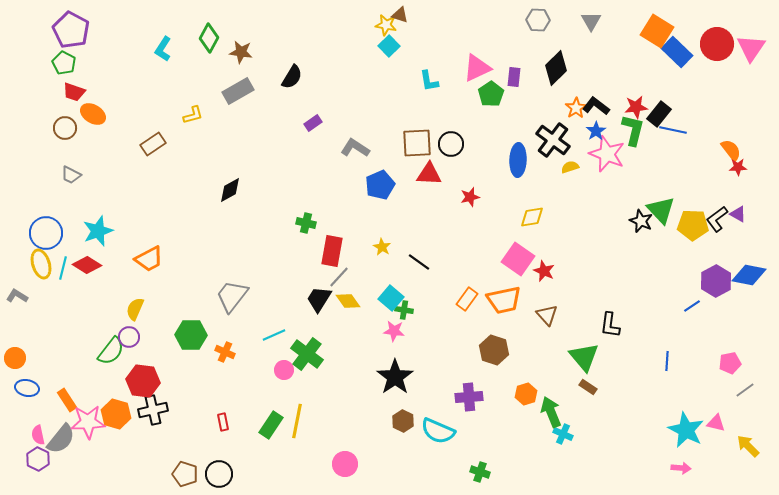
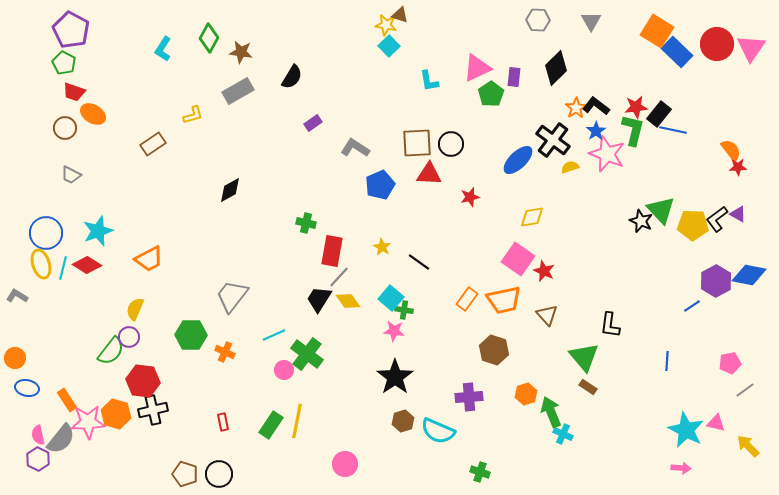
blue ellipse at (518, 160): rotated 44 degrees clockwise
brown hexagon at (403, 421): rotated 15 degrees clockwise
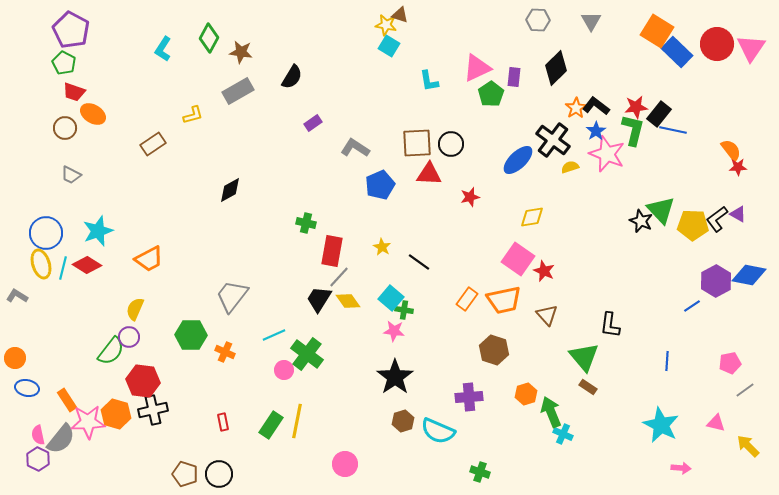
cyan square at (389, 46): rotated 15 degrees counterclockwise
cyan star at (686, 430): moved 25 px left, 5 px up
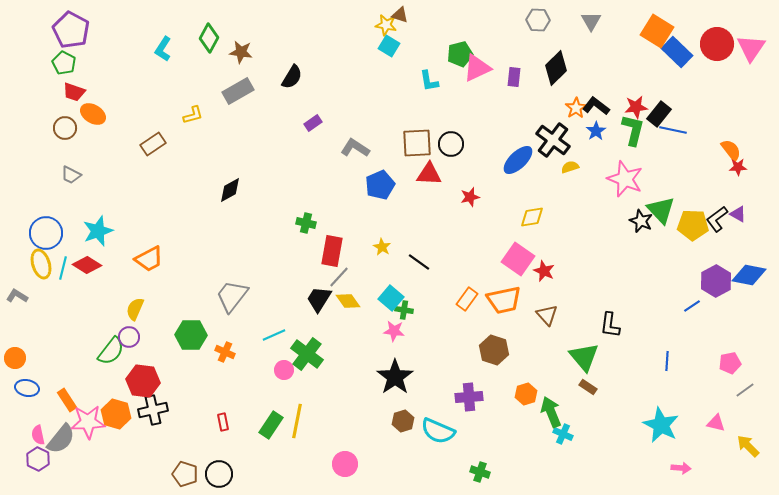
green pentagon at (491, 94): moved 31 px left, 40 px up; rotated 20 degrees clockwise
pink star at (607, 154): moved 18 px right, 25 px down
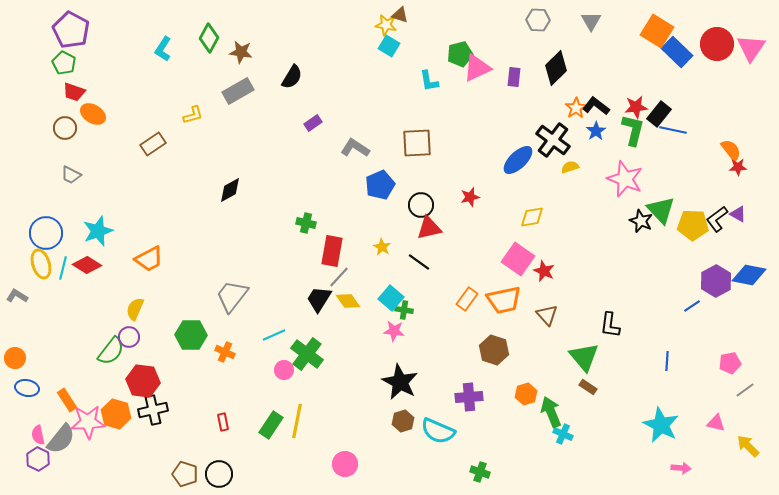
black circle at (451, 144): moved 30 px left, 61 px down
red triangle at (429, 174): moved 54 px down; rotated 16 degrees counterclockwise
black star at (395, 377): moved 5 px right, 5 px down; rotated 9 degrees counterclockwise
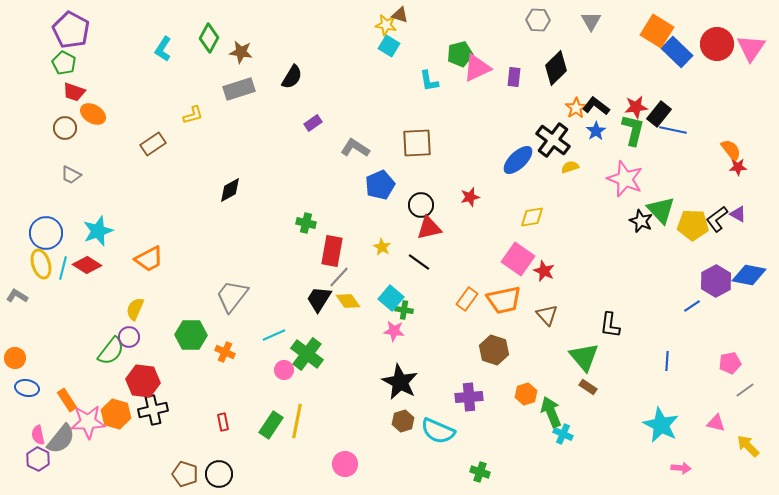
gray rectangle at (238, 91): moved 1 px right, 2 px up; rotated 12 degrees clockwise
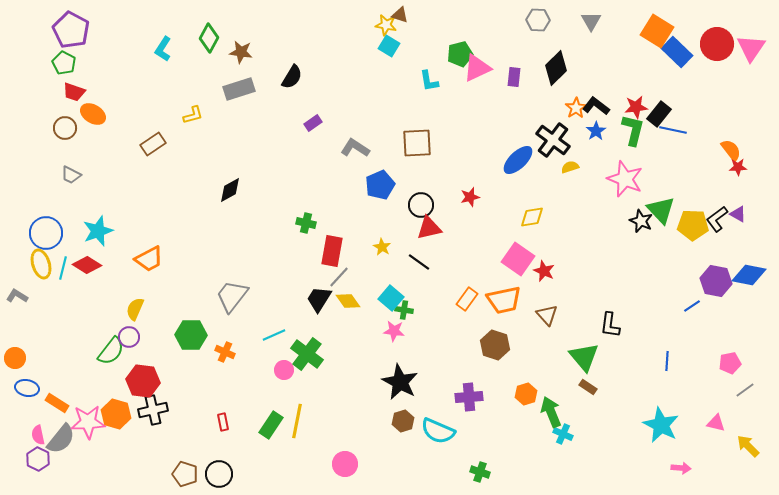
purple hexagon at (716, 281): rotated 20 degrees counterclockwise
brown hexagon at (494, 350): moved 1 px right, 5 px up
orange rectangle at (67, 400): moved 10 px left, 3 px down; rotated 25 degrees counterclockwise
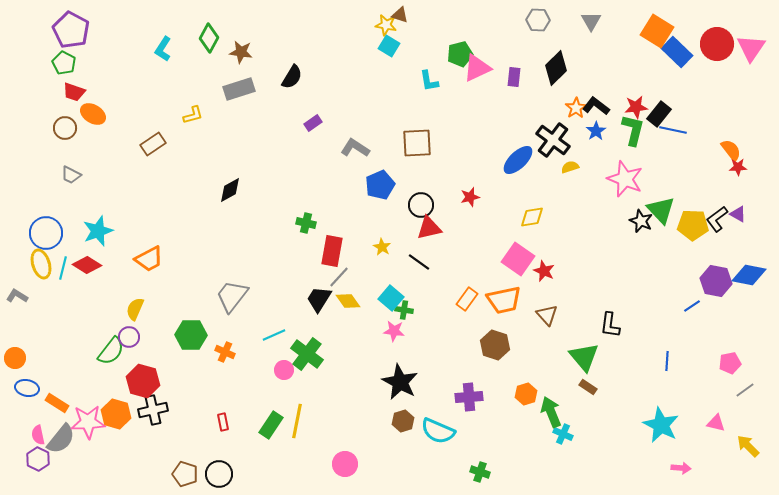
red hexagon at (143, 381): rotated 8 degrees clockwise
